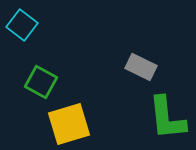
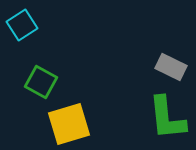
cyan square: rotated 20 degrees clockwise
gray rectangle: moved 30 px right
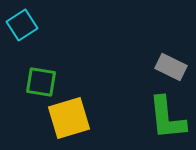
green square: rotated 20 degrees counterclockwise
yellow square: moved 6 px up
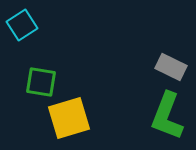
green L-shape: moved 2 px up; rotated 27 degrees clockwise
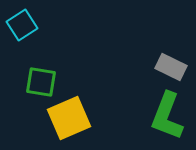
yellow square: rotated 6 degrees counterclockwise
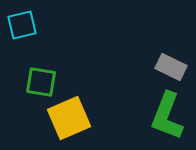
cyan square: rotated 20 degrees clockwise
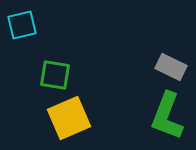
green square: moved 14 px right, 7 px up
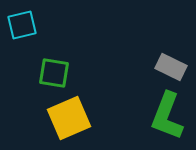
green square: moved 1 px left, 2 px up
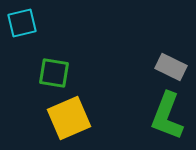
cyan square: moved 2 px up
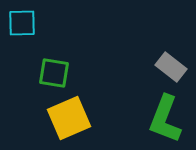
cyan square: rotated 12 degrees clockwise
gray rectangle: rotated 12 degrees clockwise
green L-shape: moved 2 px left, 3 px down
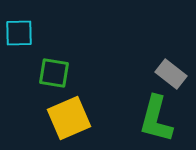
cyan square: moved 3 px left, 10 px down
gray rectangle: moved 7 px down
green L-shape: moved 9 px left; rotated 6 degrees counterclockwise
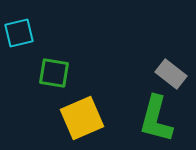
cyan square: rotated 12 degrees counterclockwise
yellow square: moved 13 px right
